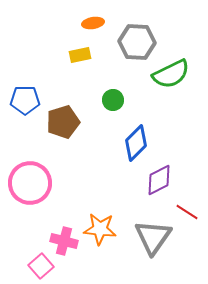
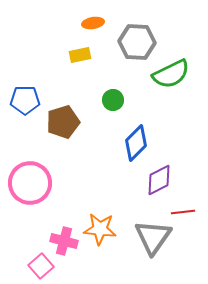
red line: moved 4 px left; rotated 40 degrees counterclockwise
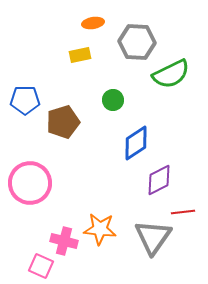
blue diamond: rotated 12 degrees clockwise
pink square: rotated 25 degrees counterclockwise
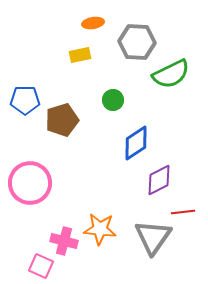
brown pentagon: moved 1 px left, 2 px up
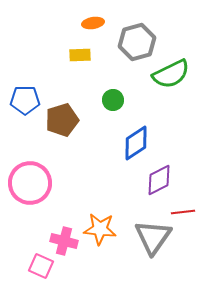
gray hexagon: rotated 18 degrees counterclockwise
yellow rectangle: rotated 10 degrees clockwise
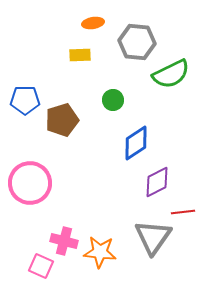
gray hexagon: rotated 21 degrees clockwise
purple diamond: moved 2 px left, 2 px down
orange star: moved 23 px down
